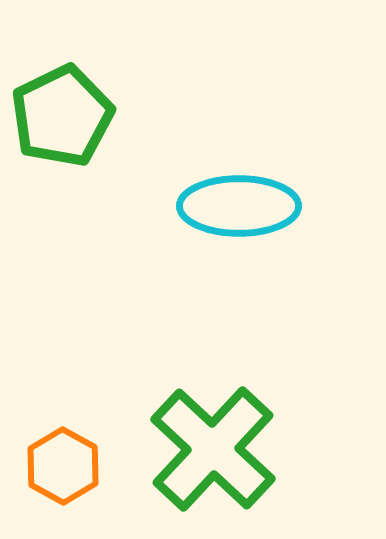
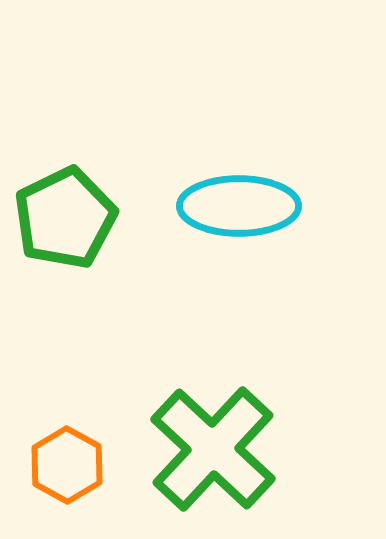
green pentagon: moved 3 px right, 102 px down
orange hexagon: moved 4 px right, 1 px up
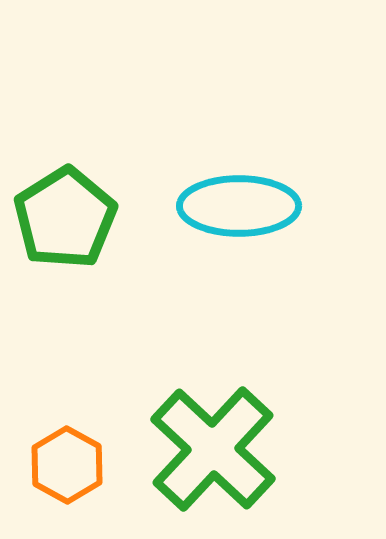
green pentagon: rotated 6 degrees counterclockwise
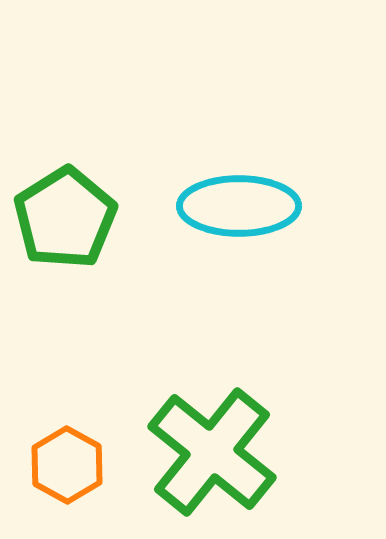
green cross: moved 1 px left, 3 px down; rotated 4 degrees counterclockwise
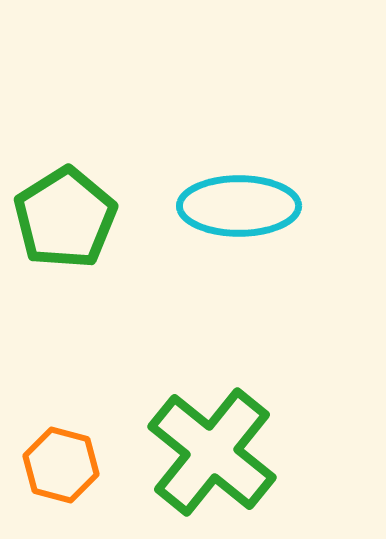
orange hexagon: moved 6 px left; rotated 14 degrees counterclockwise
